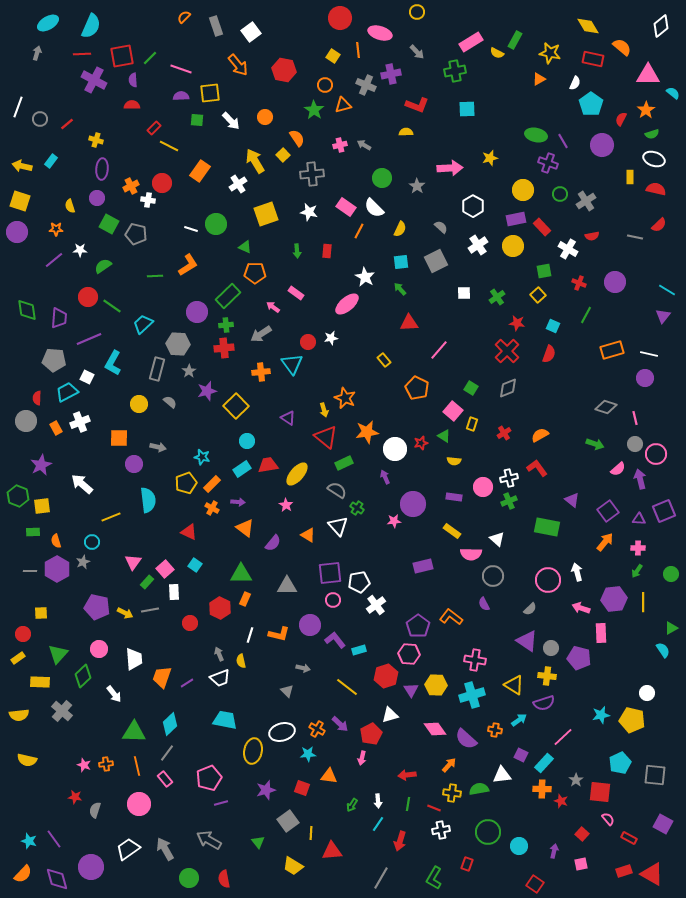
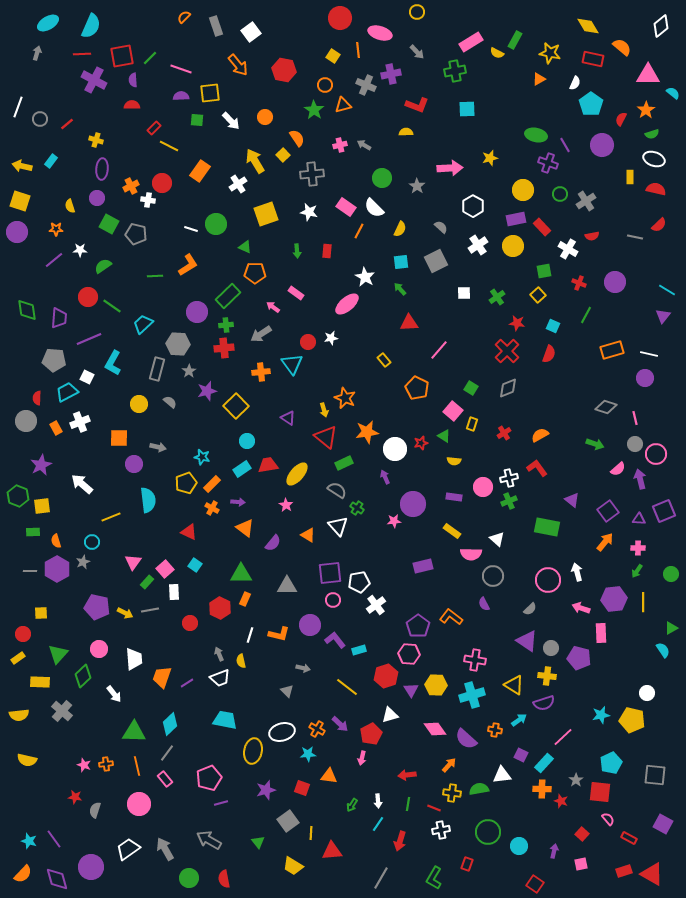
purple line at (563, 141): moved 2 px right, 4 px down
cyan pentagon at (620, 763): moved 9 px left
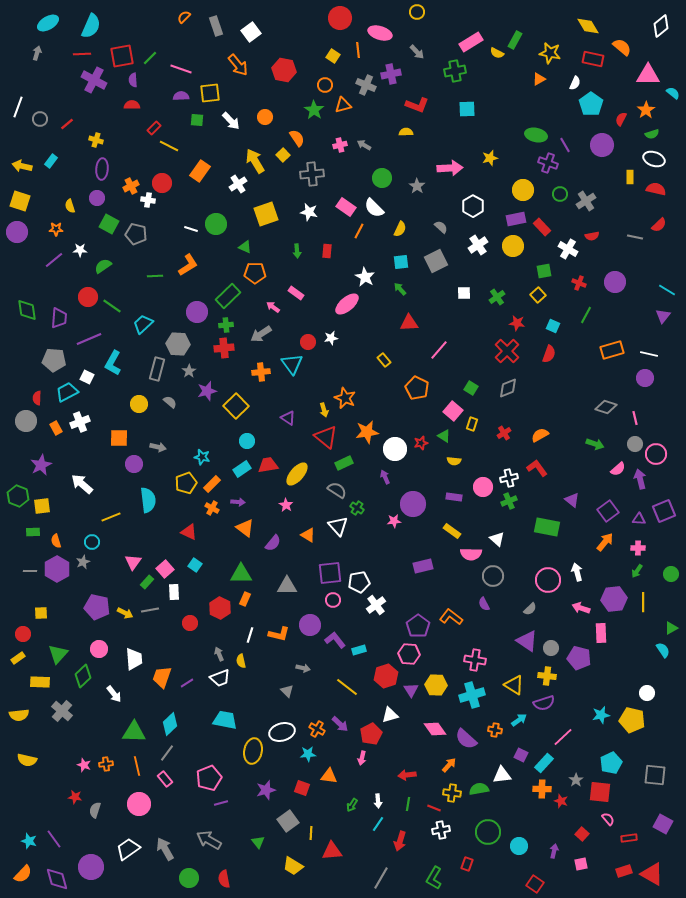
red rectangle at (629, 838): rotated 35 degrees counterclockwise
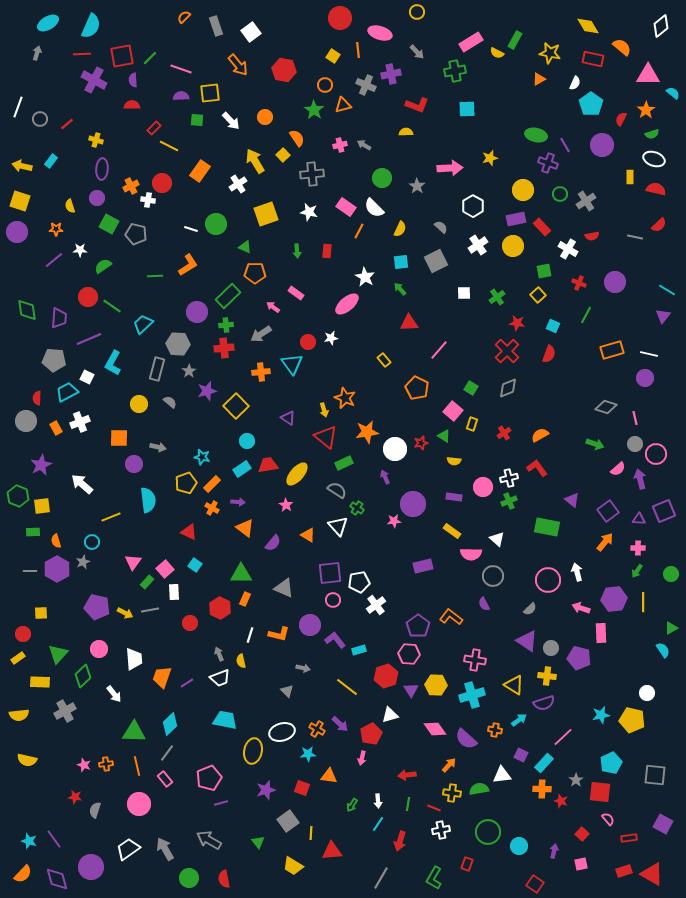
gray triangle at (287, 586): moved 3 px left, 2 px down; rotated 25 degrees clockwise
gray cross at (62, 711): moved 3 px right; rotated 20 degrees clockwise
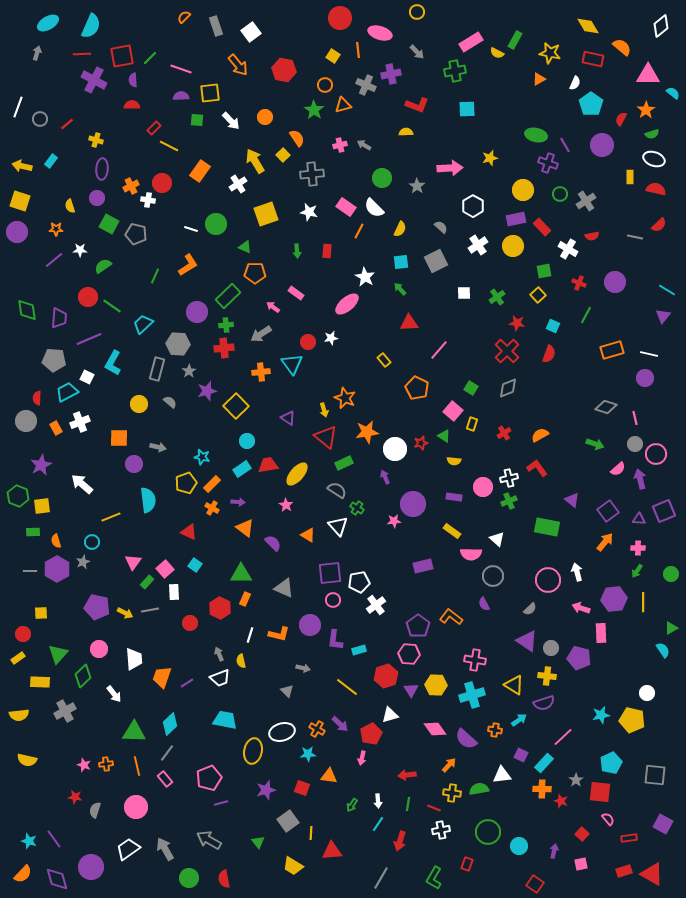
green line at (155, 276): rotated 63 degrees counterclockwise
purple semicircle at (273, 543): rotated 84 degrees counterclockwise
purple L-shape at (335, 640): rotated 135 degrees counterclockwise
pink circle at (139, 804): moved 3 px left, 3 px down
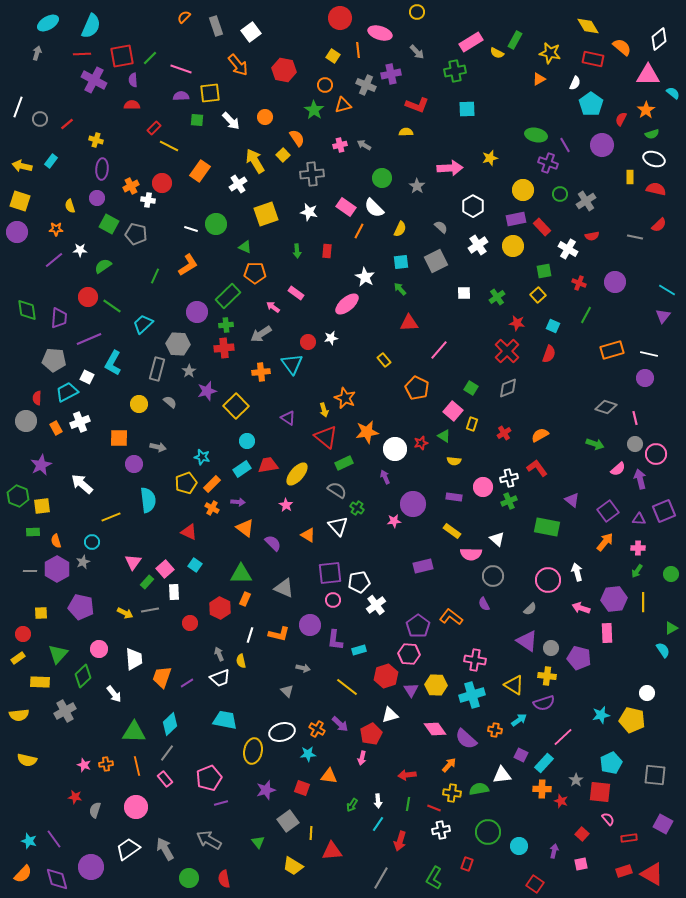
white diamond at (661, 26): moved 2 px left, 13 px down
purple pentagon at (97, 607): moved 16 px left
pink rectangle at (601, 633): moved 6 px right
